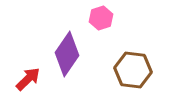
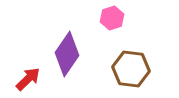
pink hexagon: moved 11 px right
brown hexagon: moved 2 px left, 1 px up
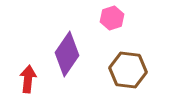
brown hexagon: moved 3 px left, 1 px down
red arrow: rotated 40 degrees counterclockwise
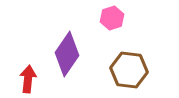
brown hexagon: moved 1 px right
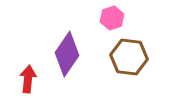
brown hexagon: moved 13 px up
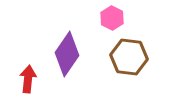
pink hexagon: rotated 15 degrees counterclockwise
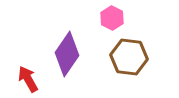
red arrow: rotated 36 degrees counterclockwise
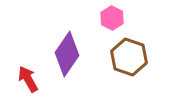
brown hexagon: rotated 12 degrees clockwise
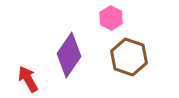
pink hexagon: moved 1 px left
purple diamond: moved 2 px right, 1 px down
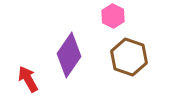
pink hexagon: moved 2 px right, 2 px up
